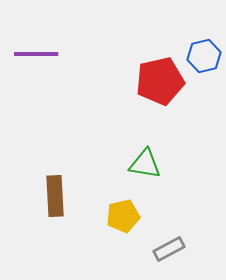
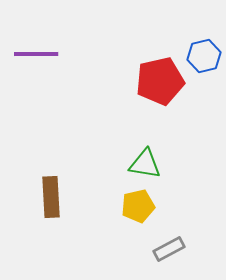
brown rectangle: moved 4 px left, 1 px down
yellow pentagon: moved 15 px right, 10 px up
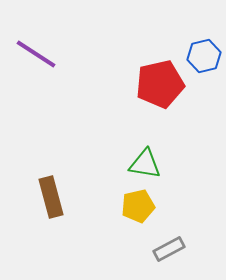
purple line: rotated 33 degrees clockwise
red pentagon: moved 3 px down
brown rectangle: rotated 12 degrees counterclockwise
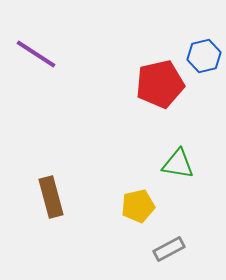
green triangle: moved 33 px right
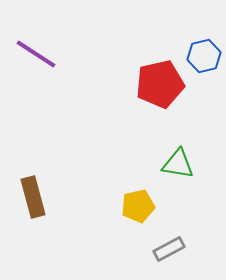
brown rectangle: moved 18 px left
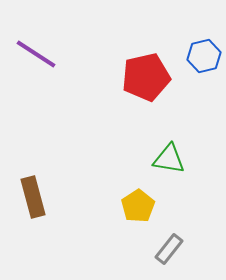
red pentagon: moved 14 px left, 7 px up
green triangle: moved 9 px left, 5 px up
yellow pentagon: rotated 20 degrees counterclockwise
gray rectangle: rotated 24 degrees counterclockwise
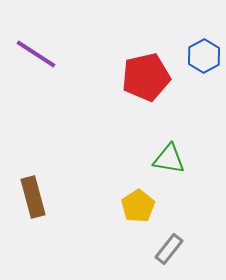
blue hexagon: rotated 16 degrees counterclockwise
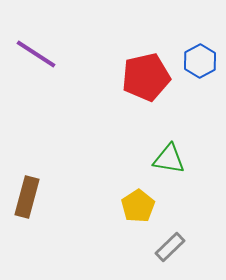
blue hexagon: moved 4 px left, 5 px down
brown rectangle: moved 6 px left; rotated 30 degrees clockwise
gray rectangle: moved 1 px right, 2 px up; rotated 8 degrees clockwise
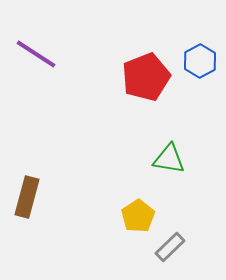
red pentagon: rotated 9 degrees counterclockwise
yellow pentagon: moved 10 px down
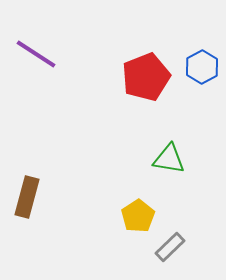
blue hexagon: moved 2 px right, 6 px down
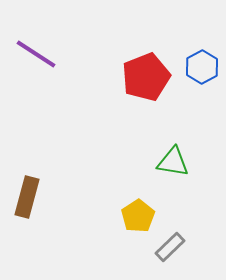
green triangle: moved 4 px right, 3 px down
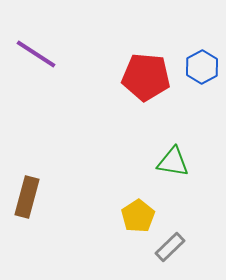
red pentagon: rotated 27 degrees clockwise
